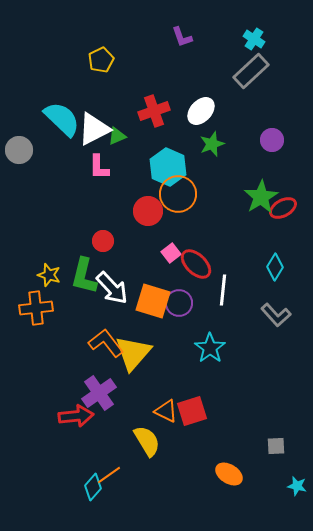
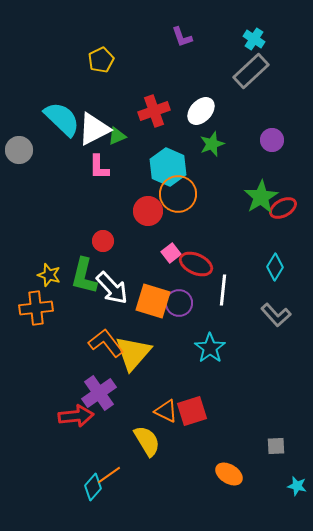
red ellipse at (196, 264): rotated 20 degrees counterclockwise
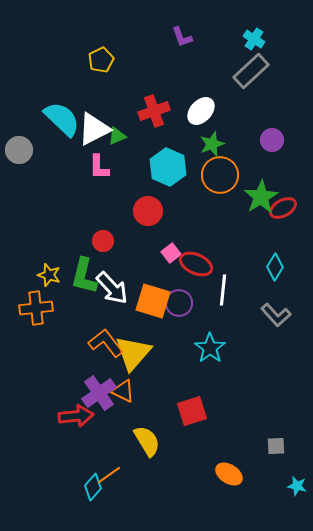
orange circle at (178, 194): moved 42 px right, 19 px up
orange triangle at (166, 411): moved 43 px left, 20 px up
